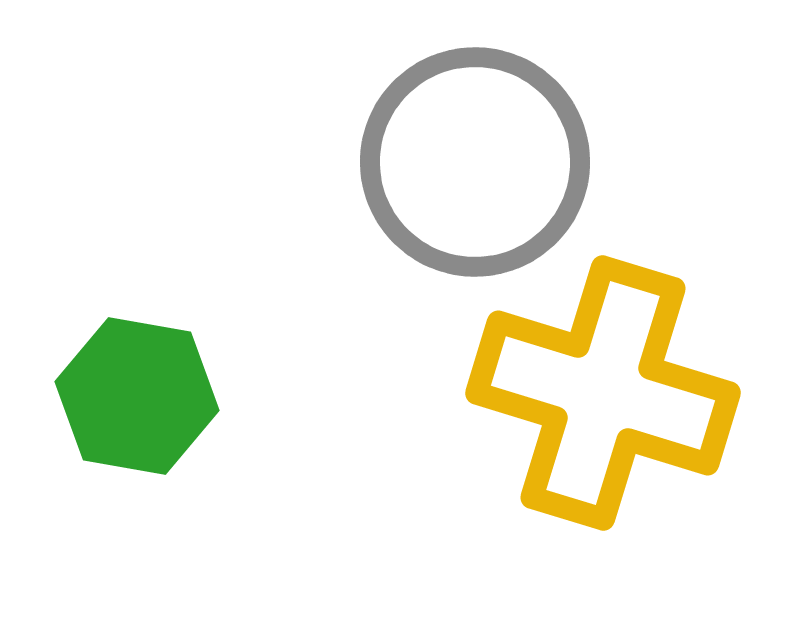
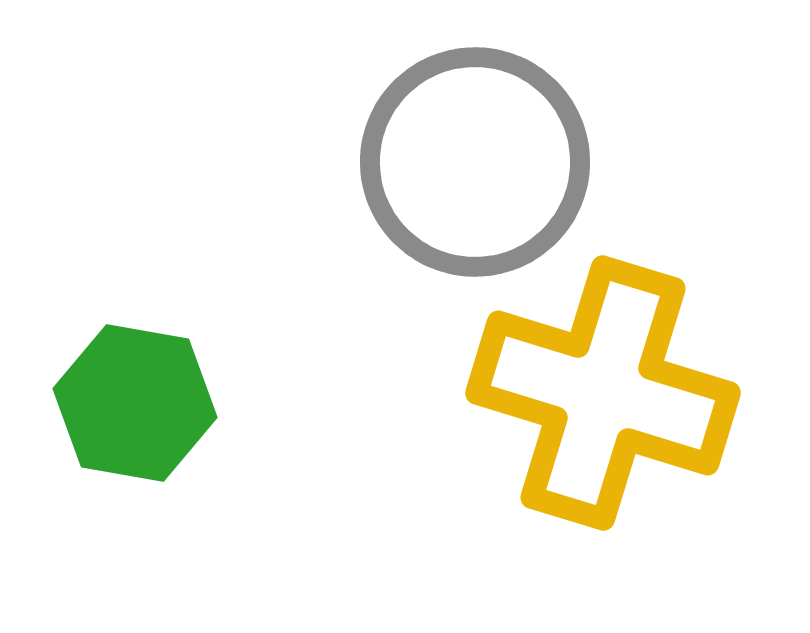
green hexagon: moved 2 px left, 7 px down
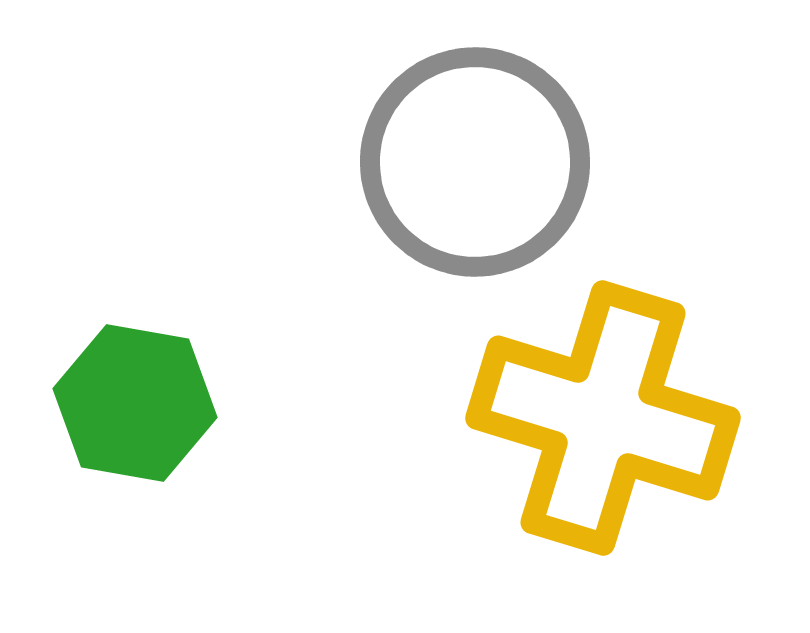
yellow cross: moved 25 px down
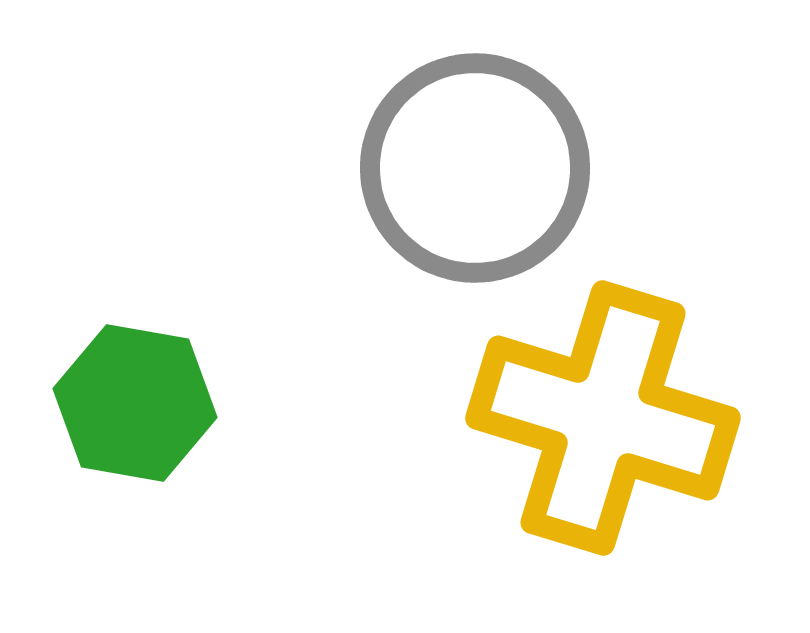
gray circle: moved 6 px down
